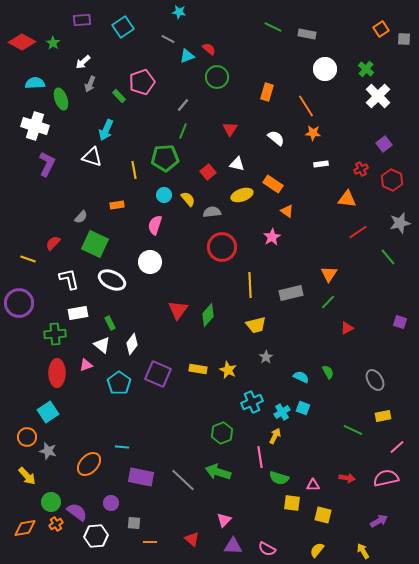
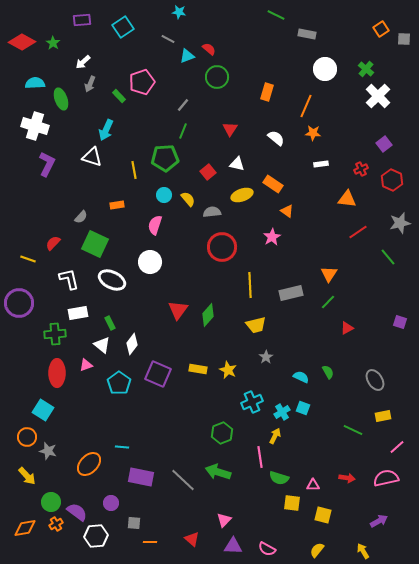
green line at (273, 27): moved 3 px right, 12 px up
orange line at (306, 106): rotated 55 degrees clockwise
cyan square at (48, 412): moved 5 px left, 2 px up; rotated 25 degrees counterclockwise
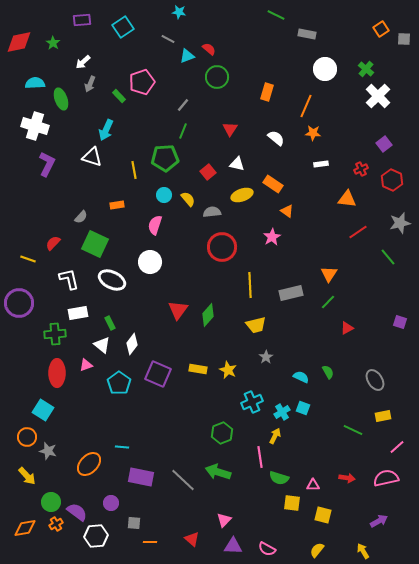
red diamond at (22, 42): moved 3 px left; rotated 40 degrees counterclockwise
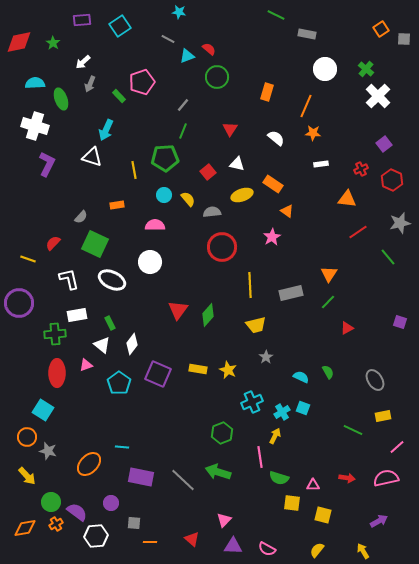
cyan square at (123, 27): moved 3 px left, 1 px up
pink semicircle at (155, 225): rotated 72 degrees clockwise
white rectangle at (78, 313): moved 1 px left, 2 px down
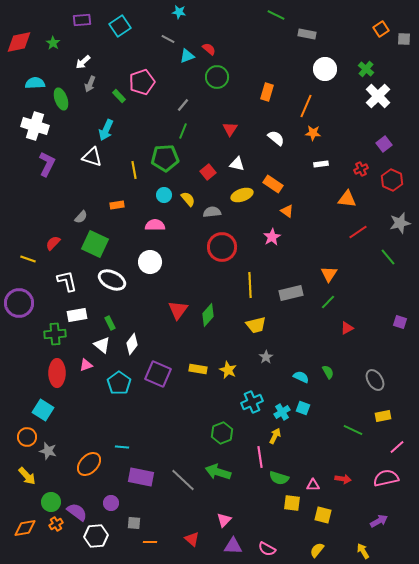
white L-shape at (69, 279): moved 2 px left, 2 px down
red arrow at (347, 478): moved 4 px left, 1 px down
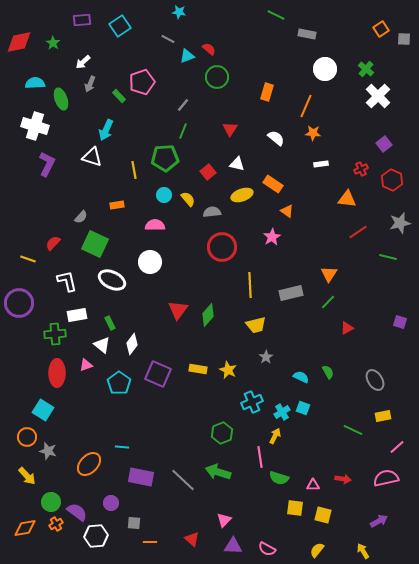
green line at (388, 257): rotated 36 degrees counterclockwise
yellow square at (292, 503): moved 3 px right, 5 px down
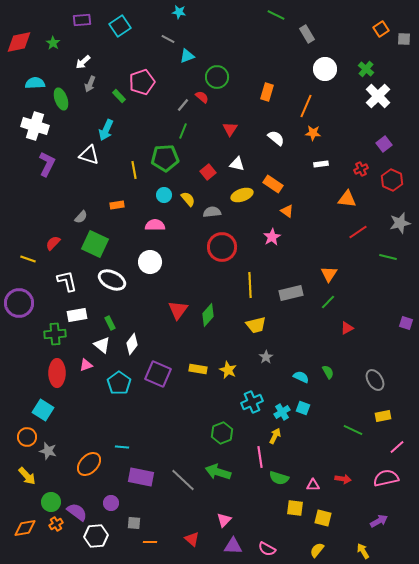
gray rectangle at (307, 34): rotated 48 degrees clockwise
red semicircle at (209, 49): moved 7 px left, 48 px down
white triangle at (92, 157): moved 3 px left, 2 px up
purple square at (400, 322): moved 6 px right, 1 px down
yellow square at (323, 515): moved 3 px down
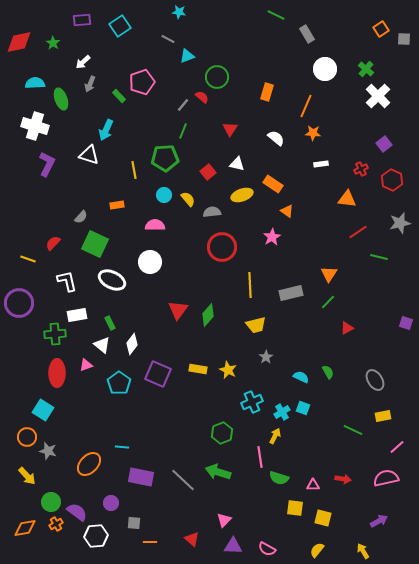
green line at (388, 257): moved 9 px left
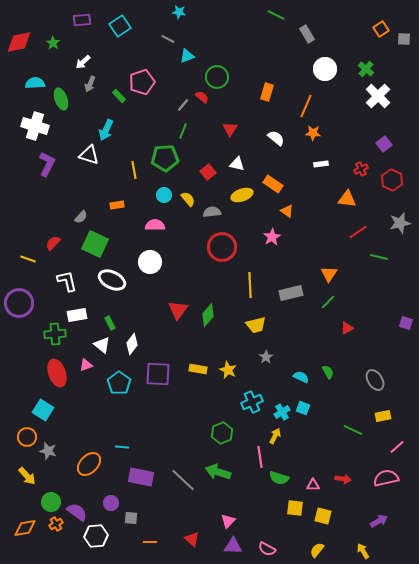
red ellipse at (57, 373): rotated 20 degrees counterclockwise
purple square at (158, 374): rotated 20 degrees counterclockwise
yellow square at (323, 518): moved 2 px up
pink triangle at (224, 520): moved 4 px right, 1 px down
gray square at (134, 523): moved 3 px left, 5 px up
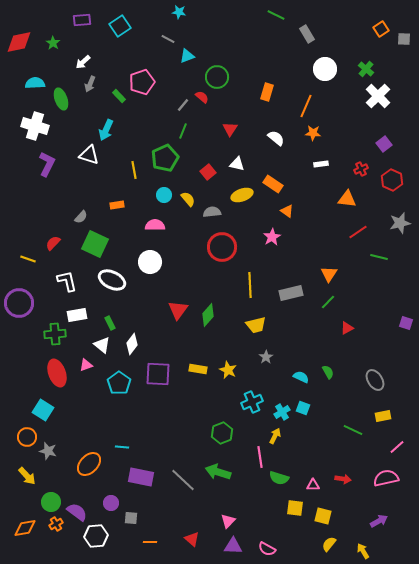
green pentagon at (165, 158): rotated 20 degrees counterclockwise
yellow semicircle at (317, 550): moved 12 px right, 6 px up
